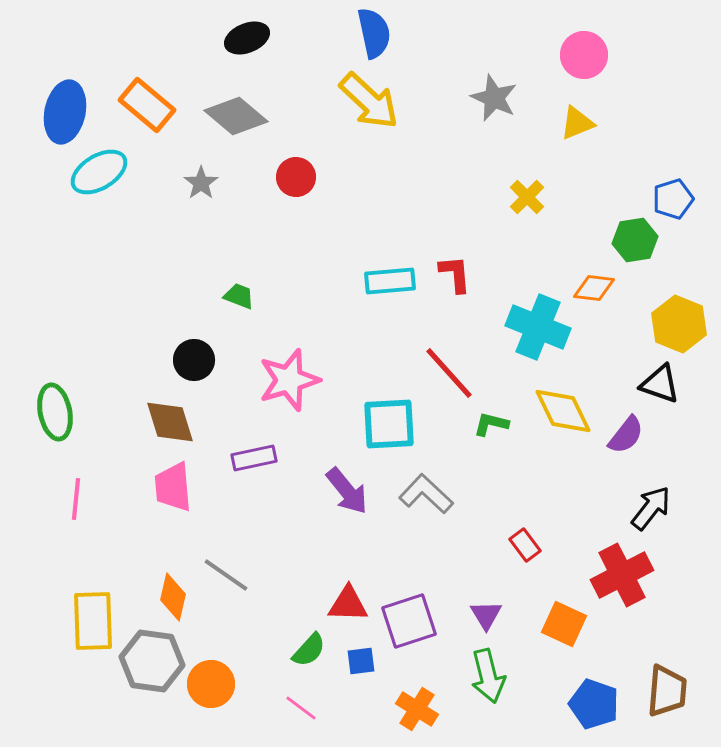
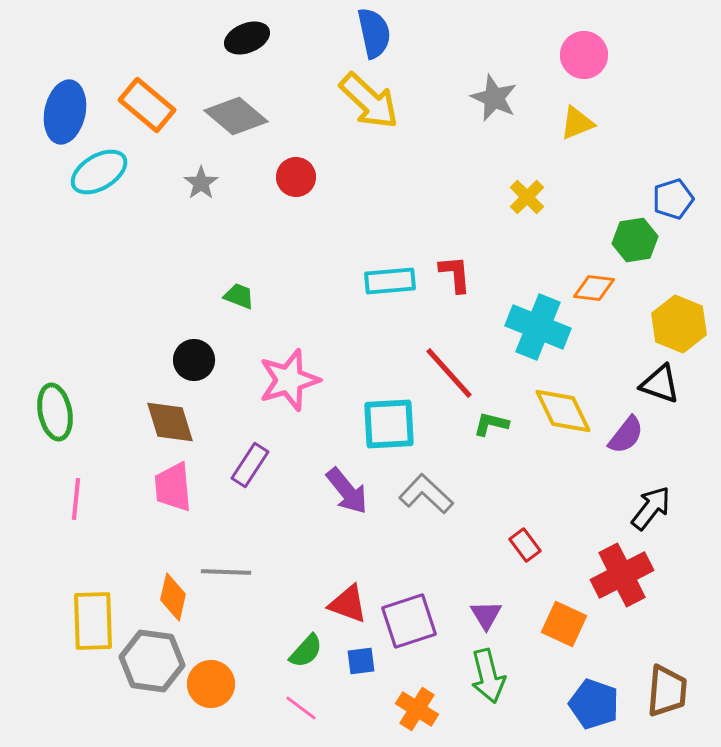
purple rectangle at (254, 458): moved 4 px left, 7 px down; rotated 45 degrees counterclockwise
gray line at (226, 575): moved 3 px up; rotated 33 degrees counterclockwise
red triangle at (348, 604): rotated 18 degrees clockwise
green semicircle at (309, 650): moved 3 px left, 1 px down
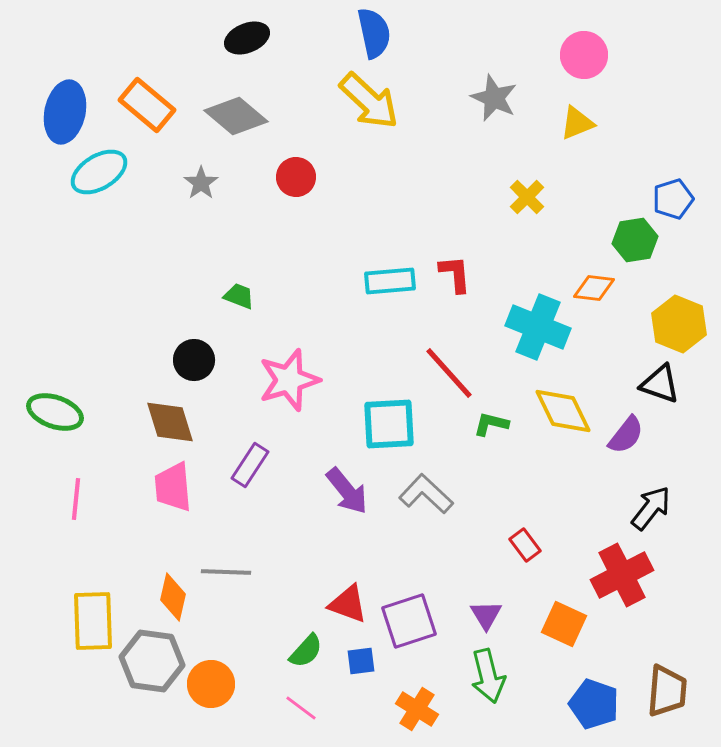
green ellipse at (55, 412): rotated 60 degrees counterclockwise
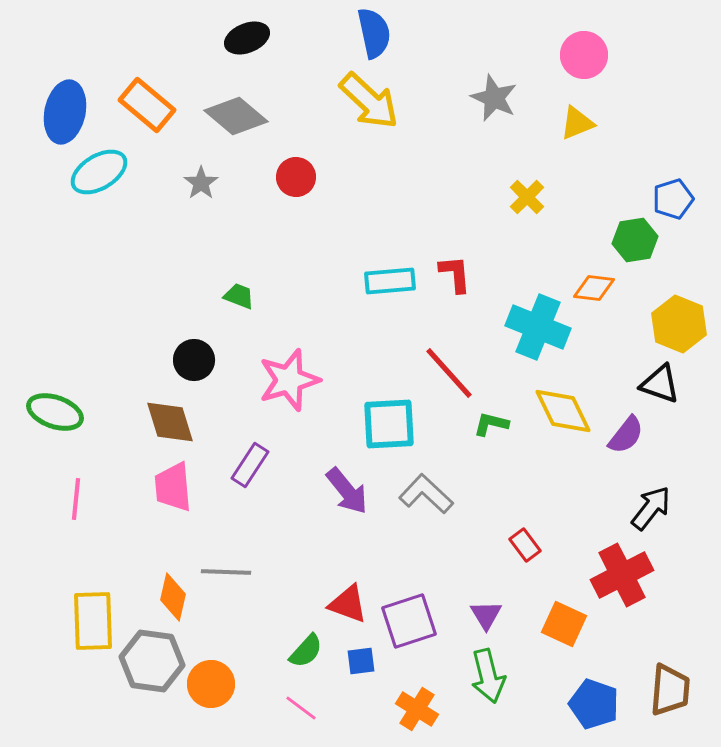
brown trapezoid at (667, 691): moved 3 px right, 1 px up
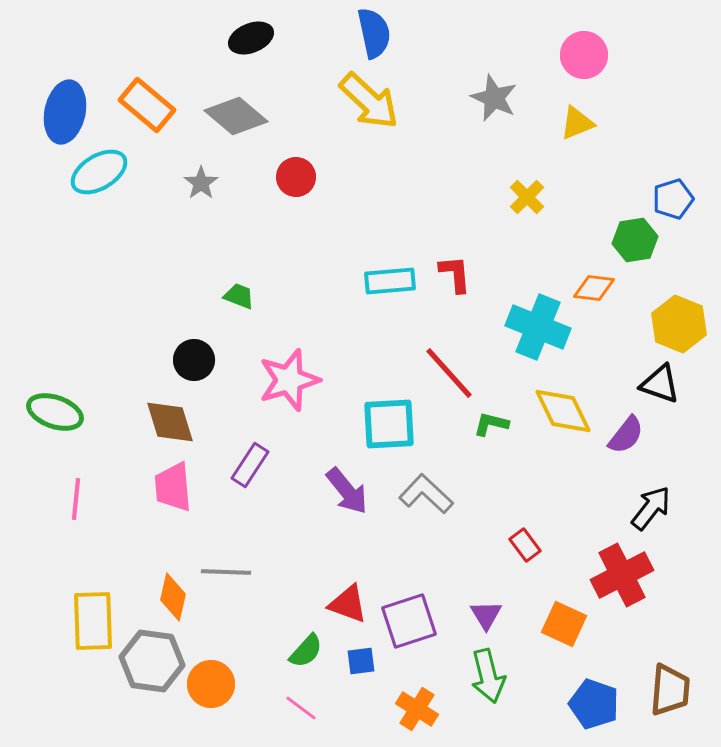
black ellipse at (247, 38): moved 4 px right
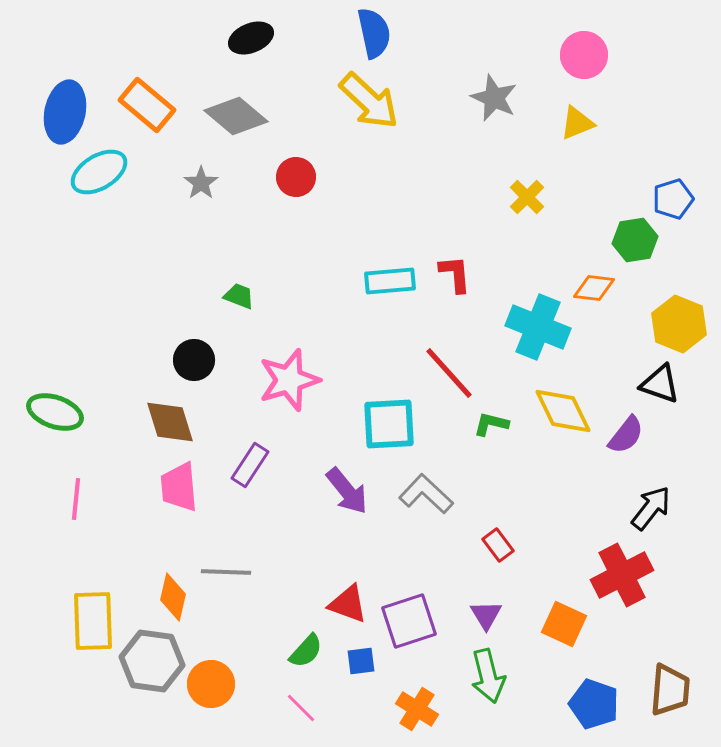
pink trapezoid at (173, 487): moved 6 px right
red rectangle at (525, 545): moved 27 px left
pink line at (301, 708): rotated 8 degrees clockwise
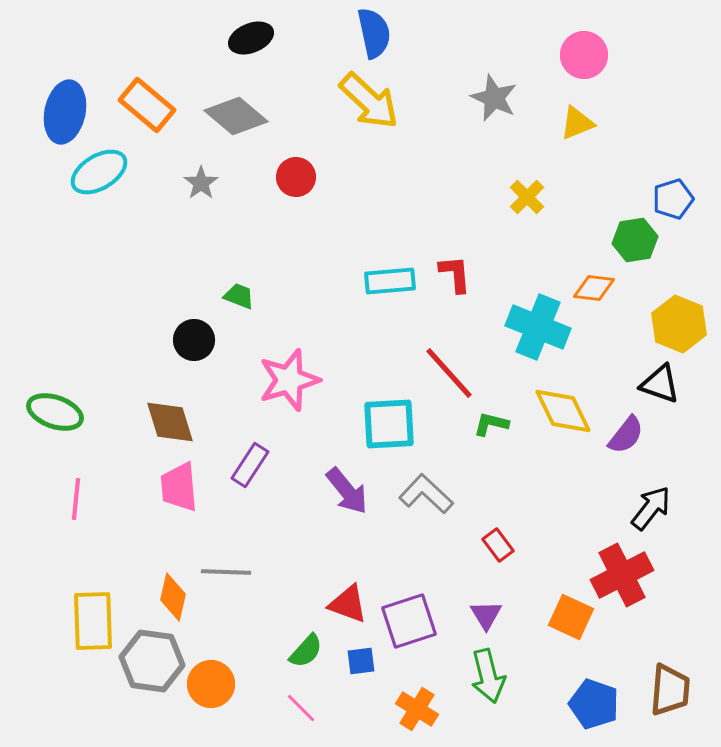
black circle at (194, 360): moved 20 px up
orange square at (564, 624): moved 7 px right, 7 px up
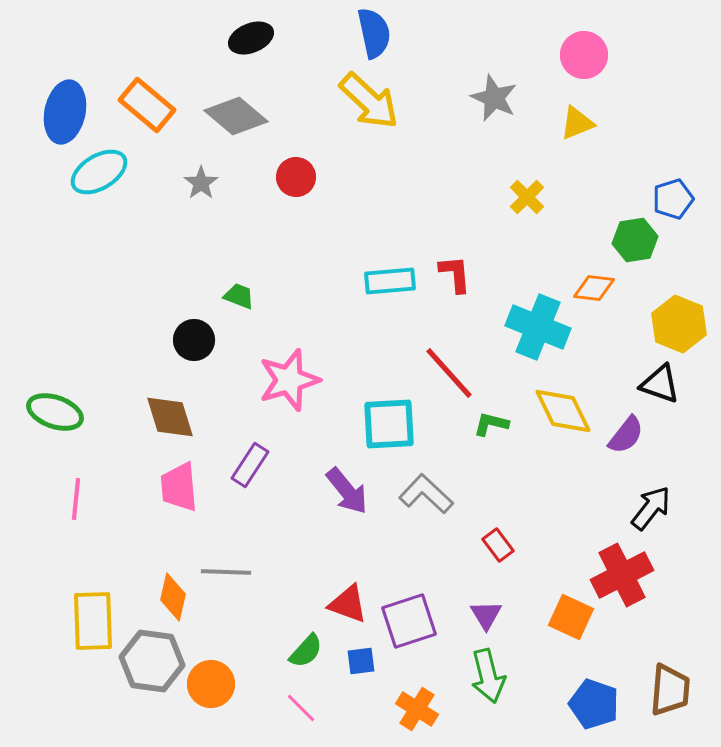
brown diamond at (170, 422): moved 5 px up
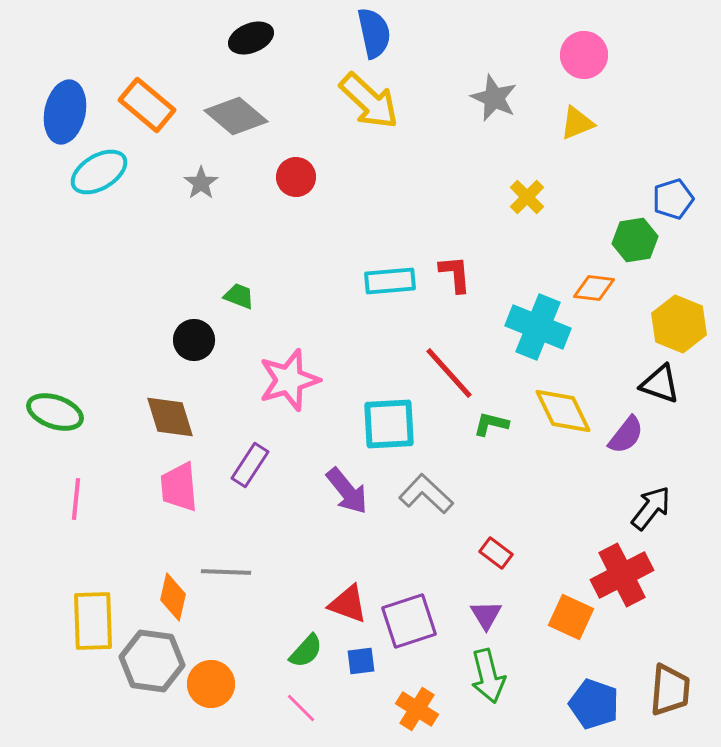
red rectangle at (498, 545): moved 2 px left, 8 px down; rotated 16 degrees counterclockwise
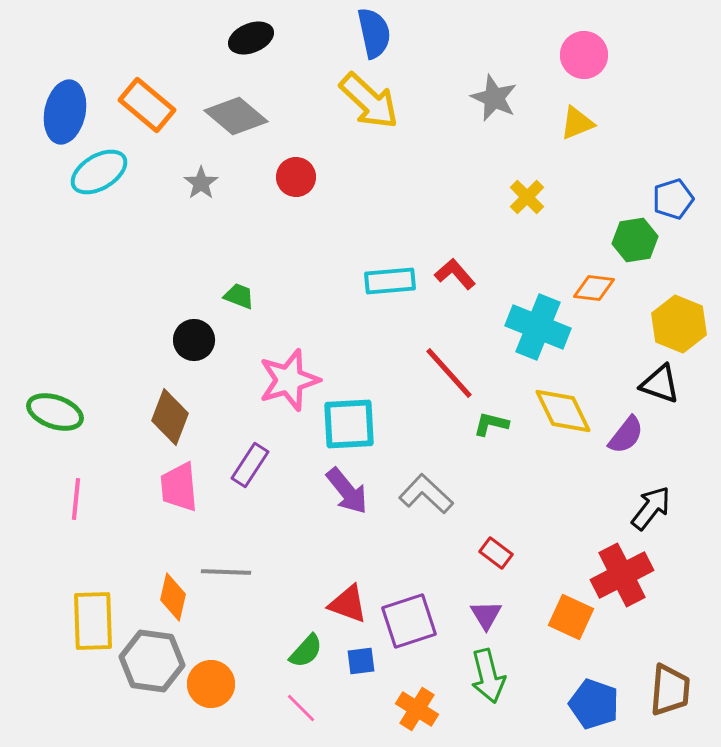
red L-shape at (455, 274): rotated 36 degrees counterclockwise
brown diamond at (170, 417): rotated 38 degrees clockwise
cyan square at (389, 424): moved 40 px left
